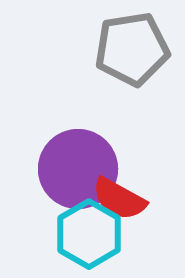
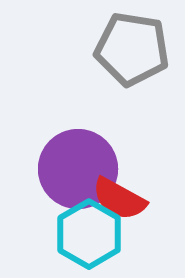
gray pentagon: rotated 18 degrees clockwise
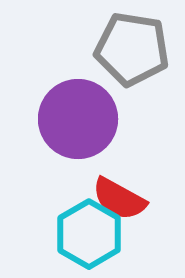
purple circle: moved 50 px up
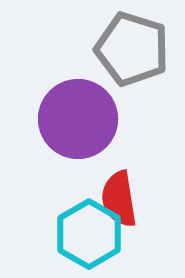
gray pentagon: rotated 8 degrees clockwise
red semicircle: rotated 52 degrees clockwise
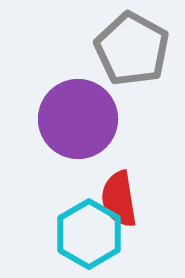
gray pentagon: rotated 12 degrees clockwise
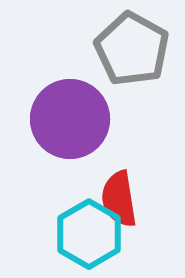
purple circle: moved 8 px left
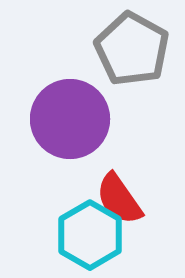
red semicircle: rotated 26 degrees counterclockwise
cyan hexagon: moved 1 px right, 1 px down
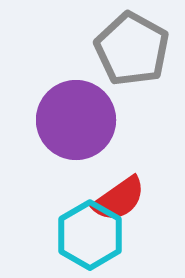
purple circle: moved 6 px right, 1 px down
red semicircle: rotated 90 degrees counterclockwise
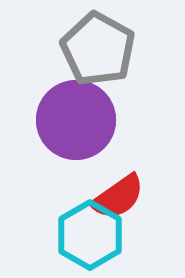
gray pentagon: moved 34 px left
red semicircle: moved 1 px left, 2 px up
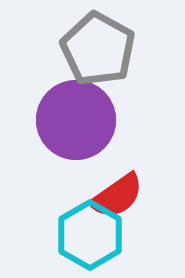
red semicircle: moved 1 px left, 1 px up
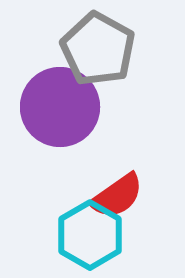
purple circle: moved 16 px left, 13 px up
